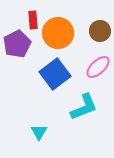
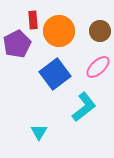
orange circle: moved 1 px right, 2 px up
cyan L-shape: rotated 16 degrees counterclockwise
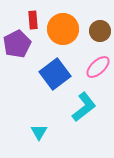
orange circle: moved 4 px right, 2 px up
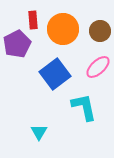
cyan L-shape: rotated 64 degrees counterclockwise
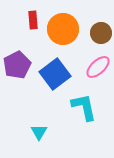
brown circle: moved 1 px right, 2 px down
purple pentagon: moved 21 px down
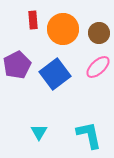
brown circle: moved 2 px left
cyan L-shape: moved 5 px right, 28 px down
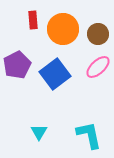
brown circle: moved 1 px left, 1 px down
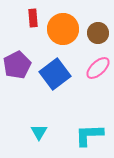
red rectangle: moved 2 px up
brown circle: moved 1 px up
pink ellipse: moved 1 px down
cyan L-shape: rotated 80 degrees counterclockwise
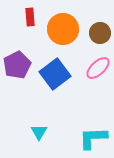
red rectangle: moved 3 px left, 1 px up
brown circle: moved 2 px right
cyan L-shape: moved 4 px right, 3 px down
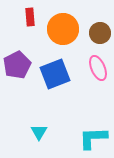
pink ellipse: rotated 70 degrees counterclockwise
blue square: rotated 16 degrees clockwise
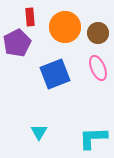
orange circle: moved 2 px right, 2 px up
brown circle: moved 2 px left
purple pentagon: moved 22 px up
